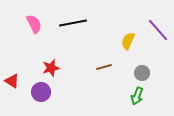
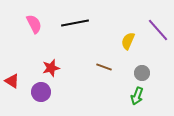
black line: moved 2 px right
brown line: rotated 35 degrees clockwise
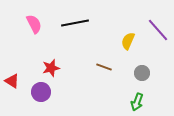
green arrow: moved 6 px down
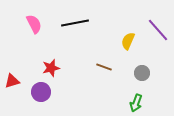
red triangle: rotated 49 degrees counterclockwise
green arrow: moved 1 px left, 1 px down
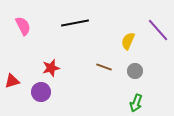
pink semicircle: moved 11 px left, 2 px down
gray circle: moved 7 px left, 2 px up
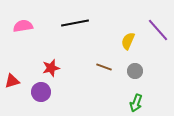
pink semicircle: rotated 72 degrees counterclockwise
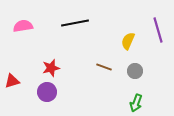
purple line: rotated 25 degrees clockwise
purple circle: moved 6 px right
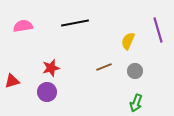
brown line: rotated 42 degrees counterclockwise
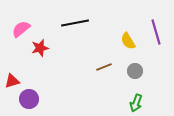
pink semicircle: moved 2 px left, 3 px down; rotated 30 degrees counterclockwise
purple line: moved 2 px left, 2 px down
yellow semicircle: rotated 54 degrees counterclockwise
red star: moved 11 px left, 20 px up
purple circle: moved 18 px left, 7 px down
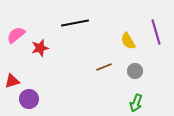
pink semicircle: moved 5 px left, 6 px down
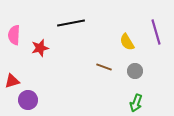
black line: moved 4 px left
pink semicircle: moved 2 px left; rotated 48 degrees counterclockwise
yellow semicircle: moved 1 px left, 1 px down
brown line: rotated 42 degrees clockwise
purple circle: moved 1 px left, 1 px down
